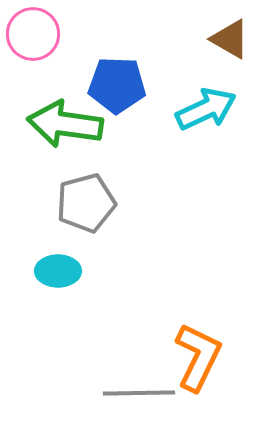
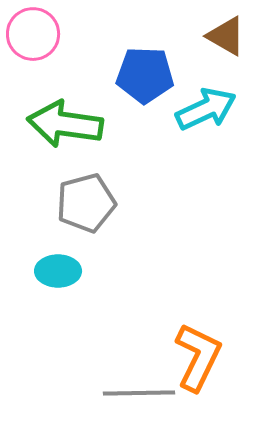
brown triangle: moved 4 px left, 3 px up
blue pentagon: moved 28 px right, 10 px up
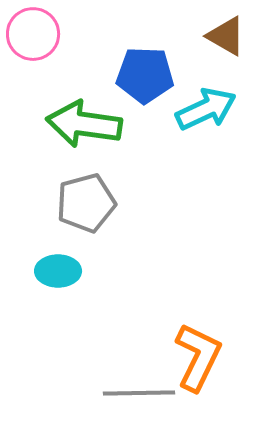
green arrow: moved 19 px right
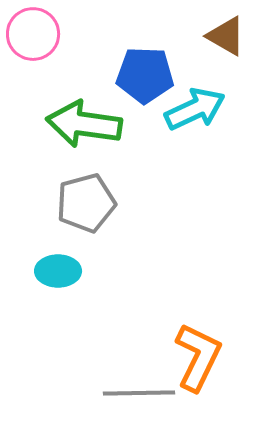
cyan arrow: moved 11 px left
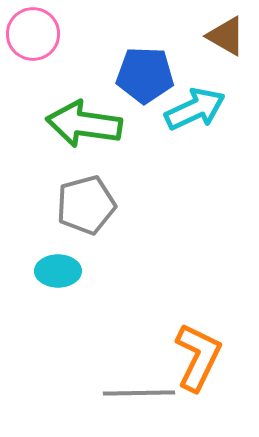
gray pentagon: moved 2 px down
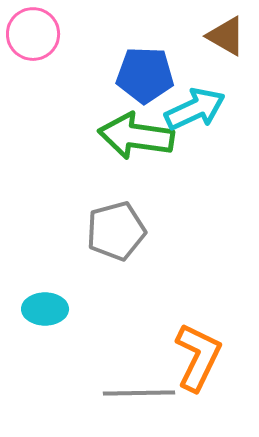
green arrow: moved 52 px right, 12 px down
gray pentagon: moved 30 px right, 26 px down
cyan ellipse: moved 13 px left, 38 px down
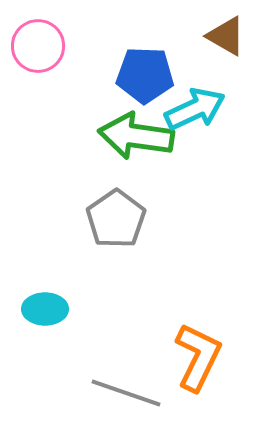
pink circle: moved 5 px right, 12 px down
gray pentagon: moved 12 px up; rotated 20 degrees counterclockwise
gray line: moved 13 px left; rotated 20 degrees clockwise
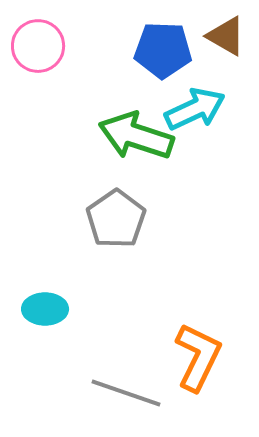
blue pentagon: moved 18 px right, 25 px up
green arrow: rotated 10 degrees clockwise
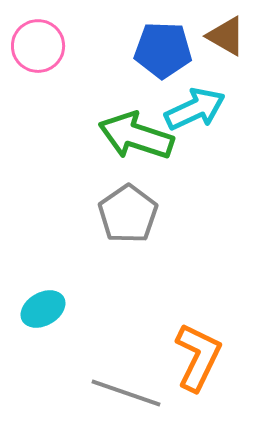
gray pentagon: moved 12 px right, 5 px up
cyan ellipse: moved 2 px left; rotated 30 degrees counterclockwise
